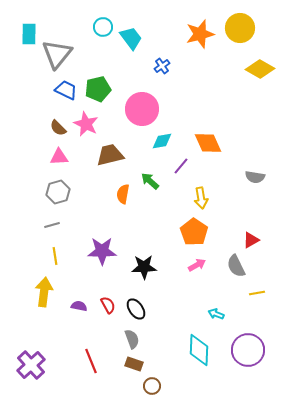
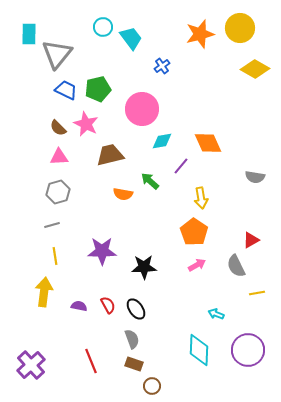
yellow diamond at (260, 69): moved 5 px left
orange semicircle at (123, 194): rotated 90 degrees counterclockwise
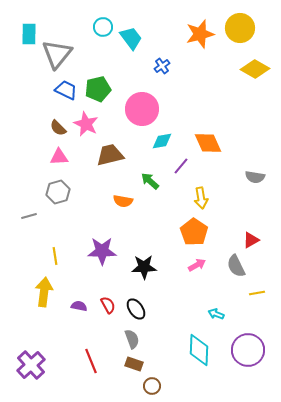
orange semicircle at (123, 194): moved 7 px down
gray line at (52, 225): moved 23 px left, 9 px up
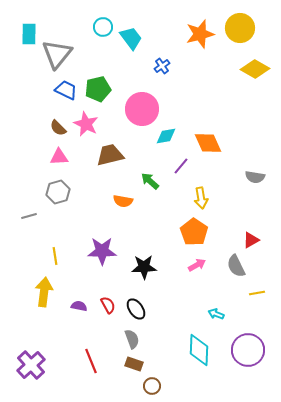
cyan diamond at (162, 141): moved 4 px right, 5 px up
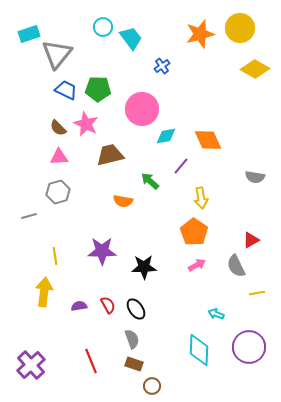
cyan rectangle at (29, 34): rotated 70 degrees clockwise
green pentagon at (98, 89): rotated 15 degrees clockwise
orange diamond at (208, 143): moved 3 px up
purple semicircle at (79, 306): rotated 21 degrees counterclockwise
purple circle at (248, 350): moved 1 px right, 3 px up
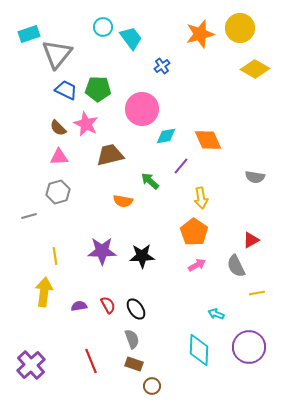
black star at (144, 267): moved 2 px left, 11 px up
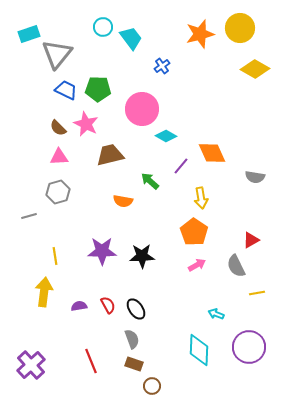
cyan diamond at (166, 136): rotated 40 degrees clockwise
orange diamond at (208, 140): moved 4 px right, 13 px down
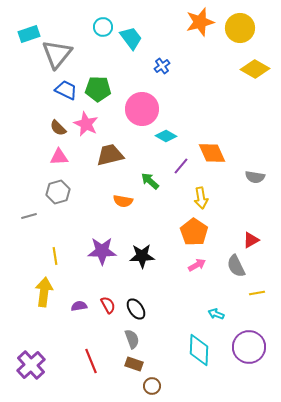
orange star at (200, 34): moved 12 px up
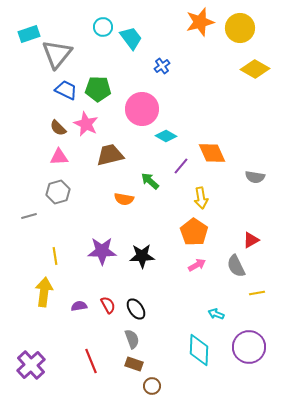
orange semicircle at (123, 201): moved 1 px right, 2 px up
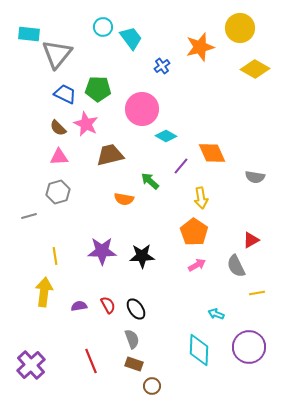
orange star at (200, 22): moved 25 px down
cyan rectangle at (29, 34): rotated 25 degrees clockwise
blue trapezoid at (66, 90): moved 1 px left, 4 px down
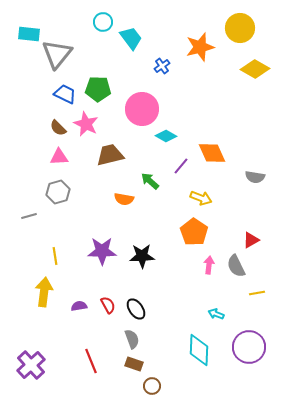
cyan circle at (103, 27): moved 5 px up
yellow arrow at (201, 198): rotated 60 degrees counterclockwise
pink arrow at (197, 265): moved 12 px right; rotated 54 degrees counterclockwise
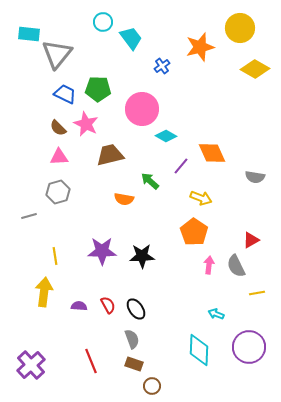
purple semicircle at (79, 306): rotated 14 degrees clockwise
